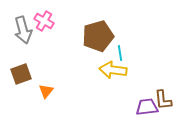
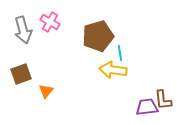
pink cross: moved 6 px right, 1 px down
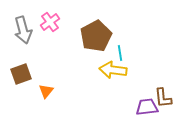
pink cross: rotated 24 degrees clockwise
brown pentagon: moved 2 px left; rotated 12 degrees counterclockwise
brown L-shape: moved 2 px up
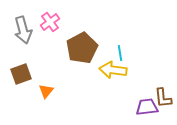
brown pentagon: moved 14 px left, 12 px down
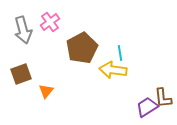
purple trapezoid: rotated 25 degrees counterclockwise
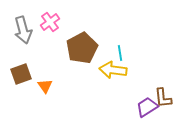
orange triangle: moved 1 px left, 5 px up; rotated 14 degrees counterclockwise
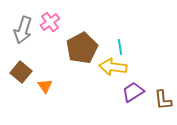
gray arrow: rotated 32 degrees clockwise
cyan line: moved 6 px up
yellow arrow: moved 3 px up
brown square: moved 2 px up; rotated 30 degrees counterclockwise
brown L-shape: moved 2 px down
purple trapezoid: moved 14 px left, 15 px up
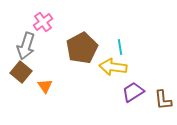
pink cross: moved 7 px left
gray arrow: moved 3 px right, 16 px down
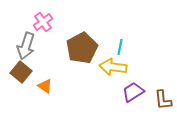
cyan line: rotated 21 degrees clockwise
orange triangle: rotated 21 degrees counterclockwise
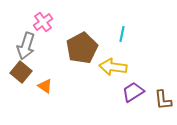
cyan line: moved 2 px right, 13 px up
